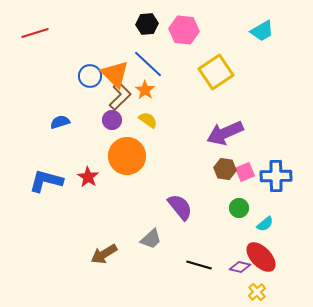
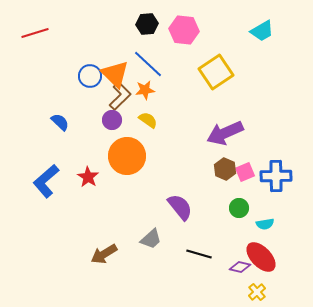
orange star: rotated 30 degrees clockwise
blue semicircle: rotated 60 degrees clockwise
brown hexagon: rotated 15 degrees clockwise
blue L-shape: rotated 56 degrees counterclockwise
cyan semicircle: rotated 30 degrees clockwise
black line: moved 11 px up
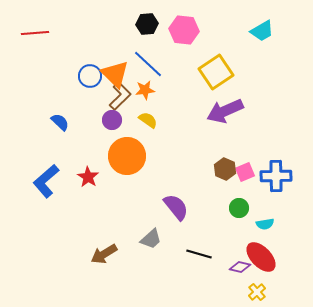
red line: rotated 12 degrees clockwise
purple arrow: moved 22 px up
purple semicircle: moved 4 px left
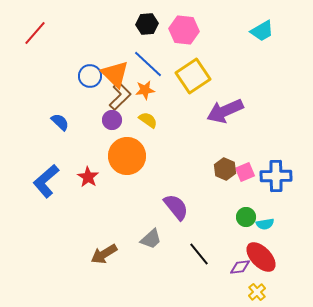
red line: rotated 44 degrees counterclockwise
yellow square: moved 23 px left, 4 px down
green circle: moved 7 px right, 9 px down
black line: rotated 35 degrees clockwise
purple diamond: rotated 20 degrees counterclockwise
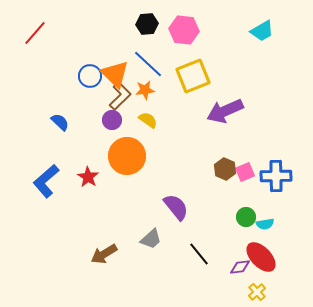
yellow square: rotated 12 degrees clockwise
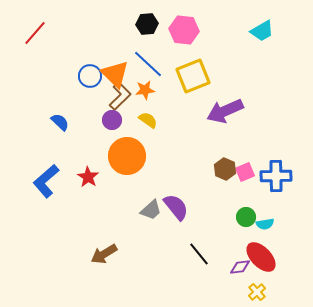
gray trapezoid: moved 29 px up
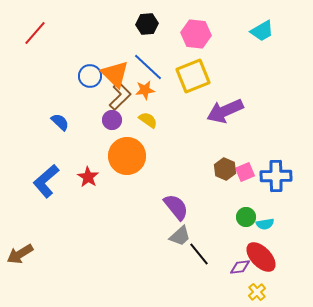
pink hexagon: moved 12 px right, 4 px down
blue line: moved 3 px down
gray trapezoid: moved 29 px right, 26 px down
brown arrow: moved 84 px left
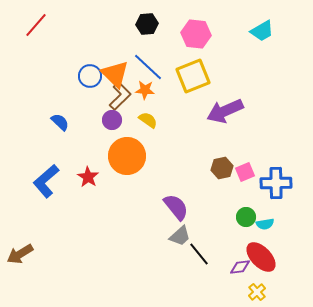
red line: moved 1 px right, 8 px up
orange star: rotated 12 degrees clockwise
brown hexagon: moved 3 px left, 1 px up; rotated 25 degrees clockwise
blue cross: moved 7 px down
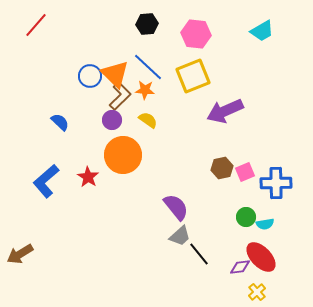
orange circle: moved 4 px left, 1 px up
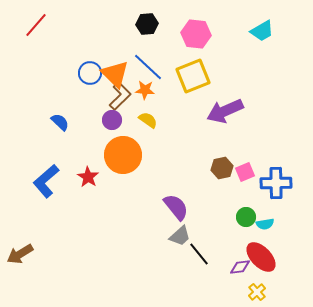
blue circle: moved 3 px up
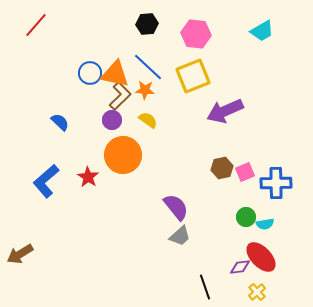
orange triangle: rotated 32 degrees counterclockwise
black line: moved 6 px right, 33 px down; rotated 20 degrees clockwise
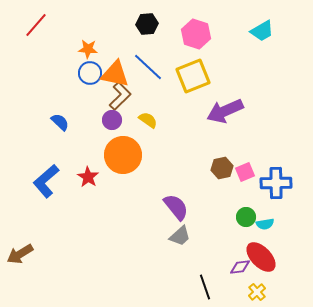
pink hexagon: rotated 12 degrees clockwise
orange star: moved 57 px left, 41 px up
